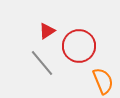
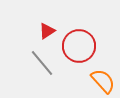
orange semicircle: rotated 20 degrees counterclockwise
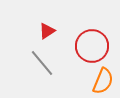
red circle: moved 13 px right
orange semicircle: rotated 64 degrees clockwise
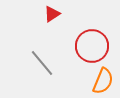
red triangle: moved 5 px right, 17 px up
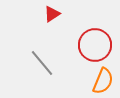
red circle: moved 3 px right, 1 px up
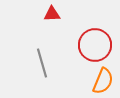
red triangle: rotated 30 degrees clockwise
gray line: rotated 24 degrees clockwise
